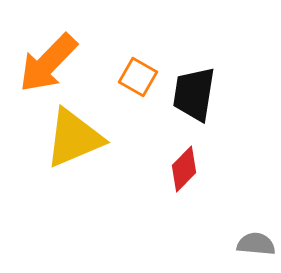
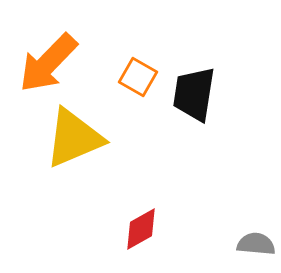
red diamond: moved 43 px left, 60 px down; rotated 15 degrees clockwise
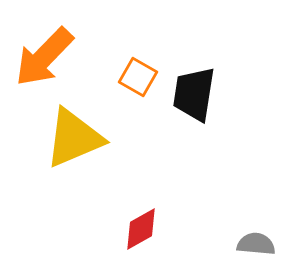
orange arrow: moved 4 px left, 6 px up
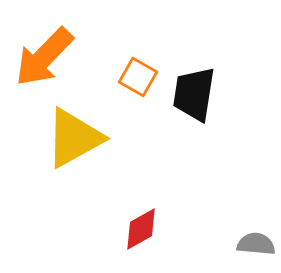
yellow triangle: rotated 6 degrees counterclockwise
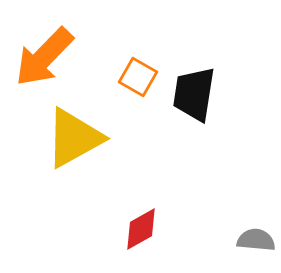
gray semicircle: moved 4 px up
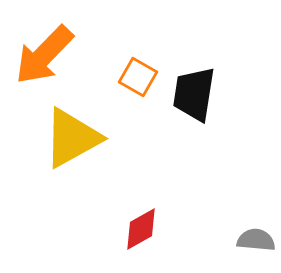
orange arrow: moved 2 px up
yellow triangle: moved 2 px left
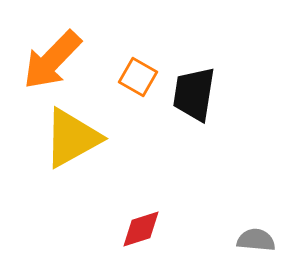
orange arrow: moved 8 px right, 5 px down
red diamond: rotated 12 degrees clockwise
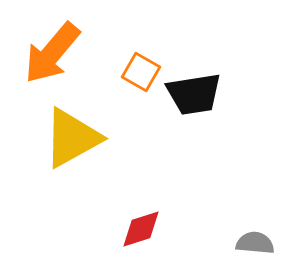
orange arrow: moved 7 px up; rotated 4 degrees counterclockwise
orange square: moved 3 px right, 5 px up
black trapezoid: rotated 108 degrees counterclockwise
gray semicircle: moved 1 px left, 3 px down
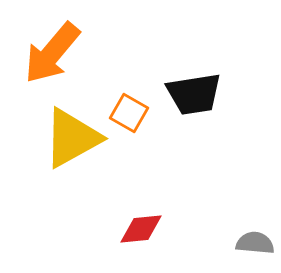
orange square: moved 12 px left, 41 px down
red diamond: rotated 12 degrees clockwise
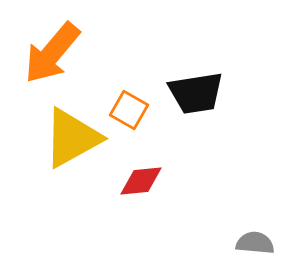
black trapezoid: moved 2 px right, 1 px up
orange square: moved 3 px up
red diamond: moved 48 px up
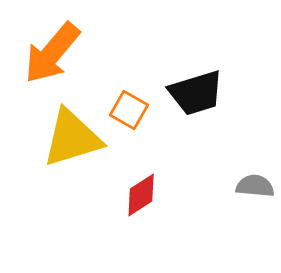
black trapezoid: rotated 8 degrees counterclockwise
yellow triangle: rotated 12 degrees clockwise
red diamond: moved 14 px down; rotated 27 degrees counterclockwise
gray semicircle: moved 57 px up
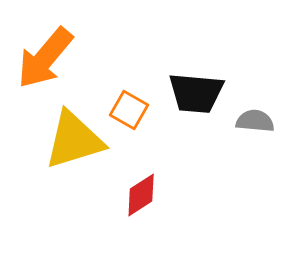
orange arrow: moved 7 px left, 5 px down
black trapezoid: rotated 22 degrees clockwise
yellow triangle: moved 2 px right, 2 px down
gray semicircle: moved 65 px up
